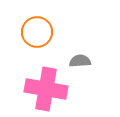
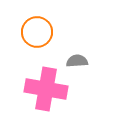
gray semicircle: moved 3 px left
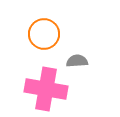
orange circle: moved 7 px right, 2 px down
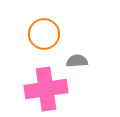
pink cross: rotated 18 degrees counterclockwise
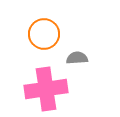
gray semicircle: moved 3 px up
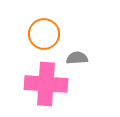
pink cross: moved 5 px up; rotated 12 degrees clockwise
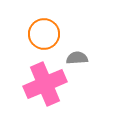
pink cross: moved 1 px left; rotated 27 degrees counterclockwise
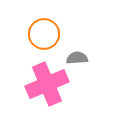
pink cross: moved 2 px right
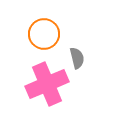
gray semicircle: rotated 80 degrees clockwise
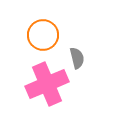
orange circle: moved 1 px left, 1 px down
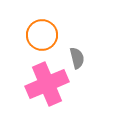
orange circle: moved 1 px left
